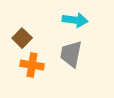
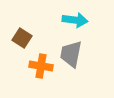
brown square: rotated 12 degrees counterclockwise
orange cross: moved 9 px right, 1 px down
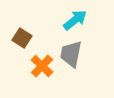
cyan arrow: rotated 45 degrees counterclockwise
orange cross: moved 1 px right; rotated 35 degrees clockwise
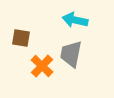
cyan arrow: rotated 130 degrees counterclockwise
brown square: moved 1 px left; rotated 24 degrees counterclockwise
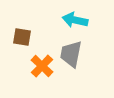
brown square: moved 1 px right, 1 px up
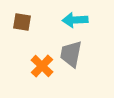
cyan arrow: rotated 15 degrees counterclockwise
brown square: moved 15 px up
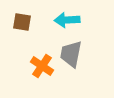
cyan arrow: moved 8 px left
orange cross: rotated 10 degrees counterclockwise
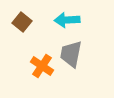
brown square: rotated 30 degrees clockwise
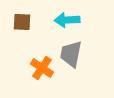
brown square: rotated 36 degrees counterclockwise
orange cross: moved 2 px down
